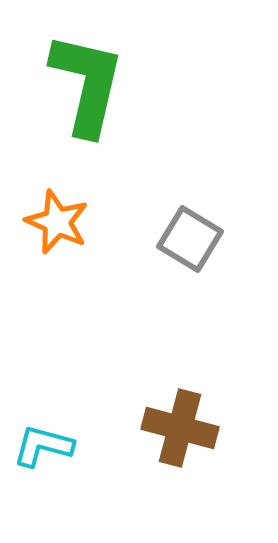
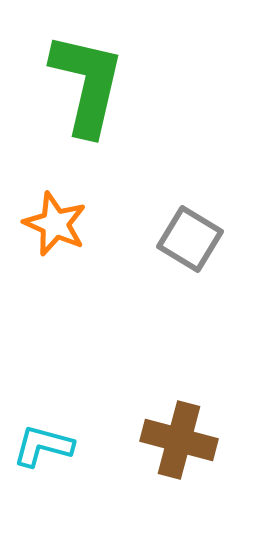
orange star: moved 2 px left, 2 px down
brown cross: moved 1 px left, 12 px down
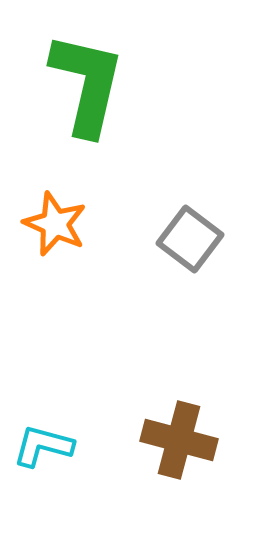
gray square: rotated 6 degrees clockwise
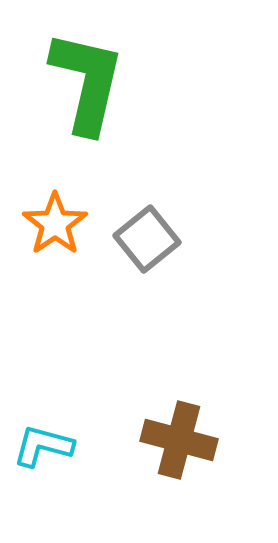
green L-shape: moved 2 px up
orange star: rotated 14 degrees clockwise
gray square: moved 43 px left; rotated 14 degrees clockwise
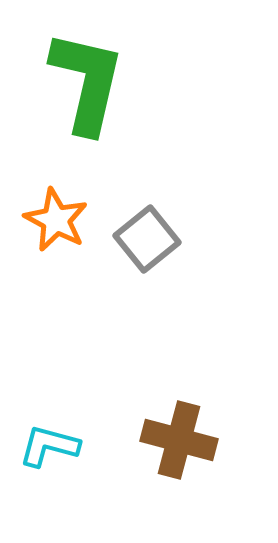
orange star: moved 1 px right, 4 px up; rotated 10 degrees counterclockwise
cyan L-shape: moved 6 px right
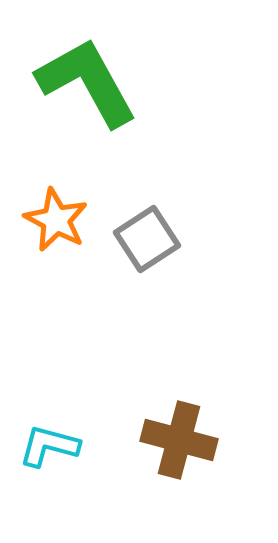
green L-shape: rotated 42 degrees counterclockwise
gray square: rotated 6 degrees clockwise
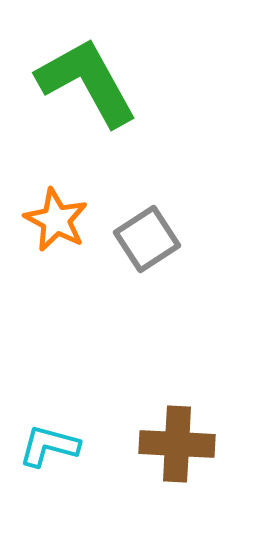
brown cross: moved 2 px left, 4 px down; rotated 12 degrees counterclockwise
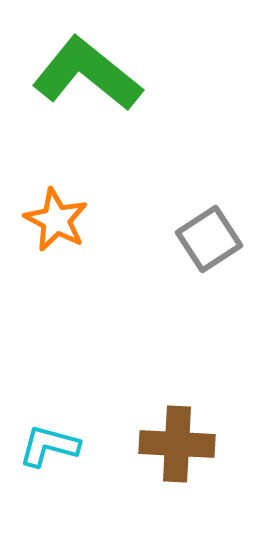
green L-shape: moved 8 px up; rotated 22 degrees counterclockwise
gray square: moved 62 px right
